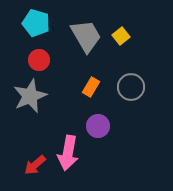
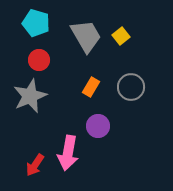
red arrow: rotated 15 degrees counterclockwise
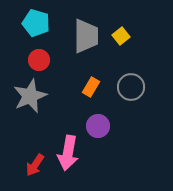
gray trapezoid: rotated 30 degrees clockwise
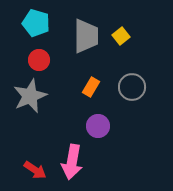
gray circle: moved 1 px right
pink arrow: moved 4 px right, 9 px down
red arrow: moved 5 px down; rotated 90 degrees counterclockwise
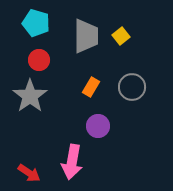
gray star: rotated 12 degrees counterclockwise
red arrow: moved 6 px left, 3 px down
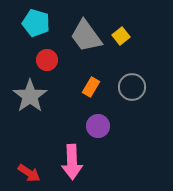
gray trapezoid: rotated 144 degrees clockwise
red circle: moved 8 px right
pink arrow: rotated 12 degrees counterclockwise
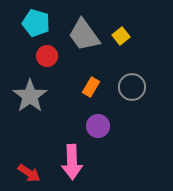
gray trapezoid: moved 2 px left, 1 px up
red circle: moved 4 px up
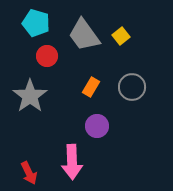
purple circle: moved 1 px left
red arrow: rotated 30 degrees clockwise
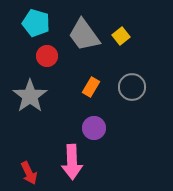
purple circle: moved 3 px left, 2 px down
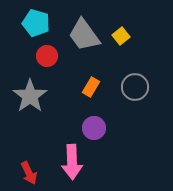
gray circle: moved 3 px right
